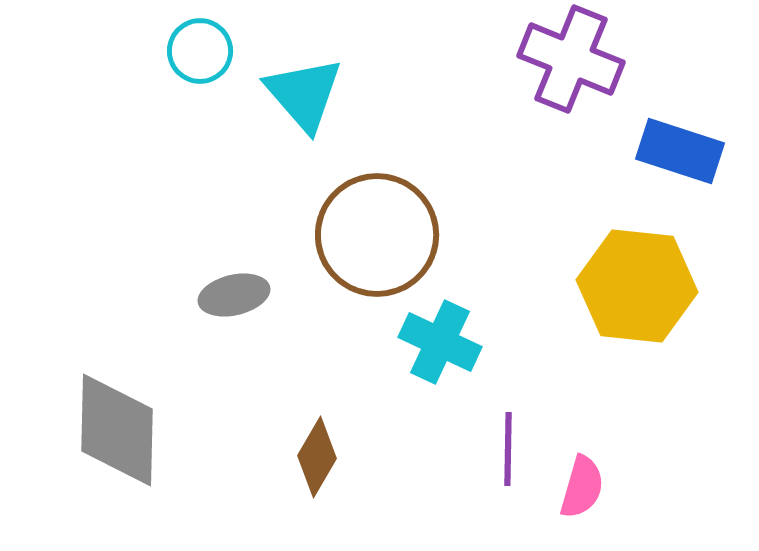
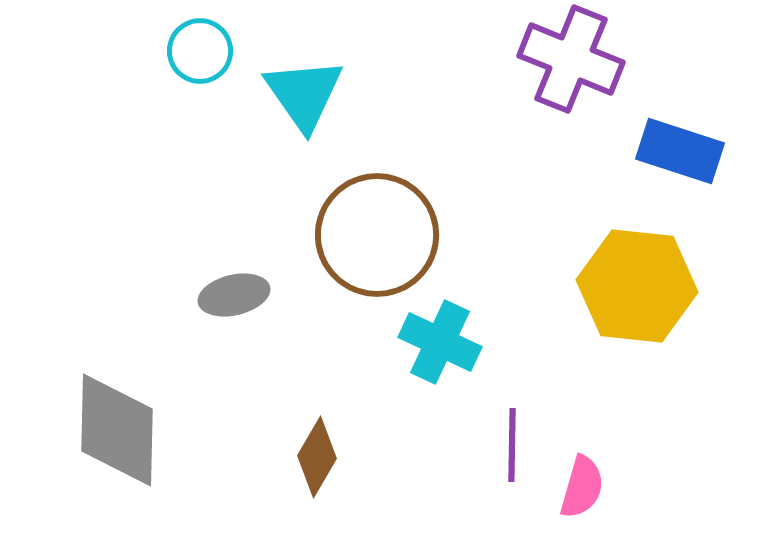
cyan triangle: rotated 6 degrees clockwise
purple line: moved 4 px right, 4 px up
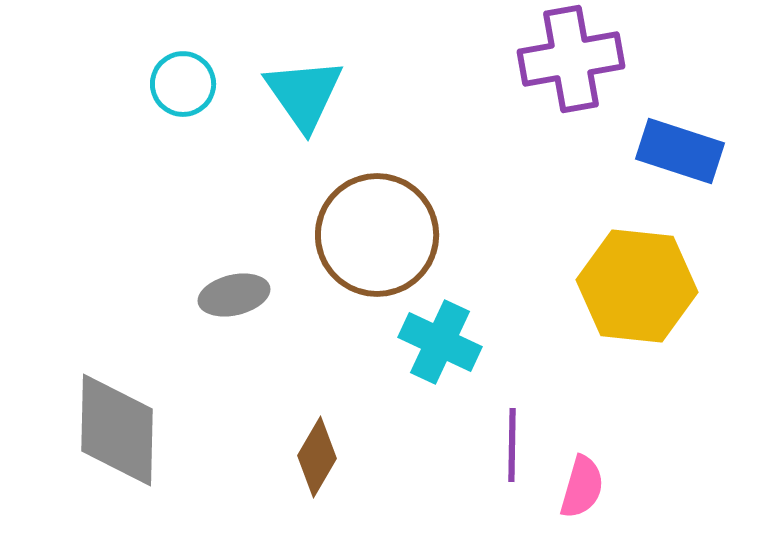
cyan circle: moved 17 px left, 33 px down
purple cross: rotated 32 degrees counterclockwise
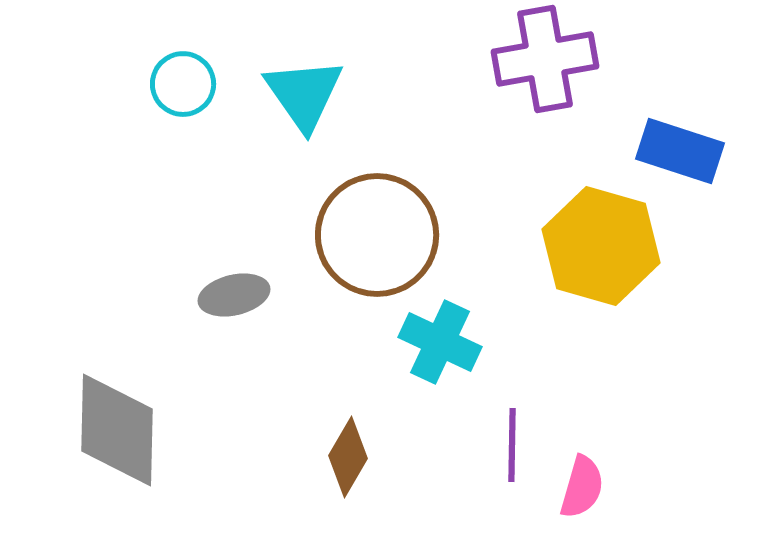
purple cross: moved 26 px left
yellow hexagon: moved 36 px left, 40 px up; rotated 10 degrees clockwise
brown diamond: moved 31 px right
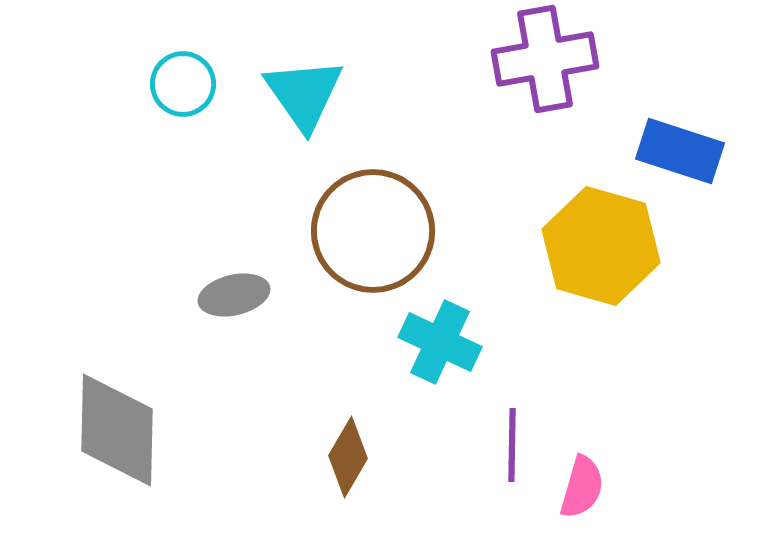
brown circle: moved 4 px left, 4 px up
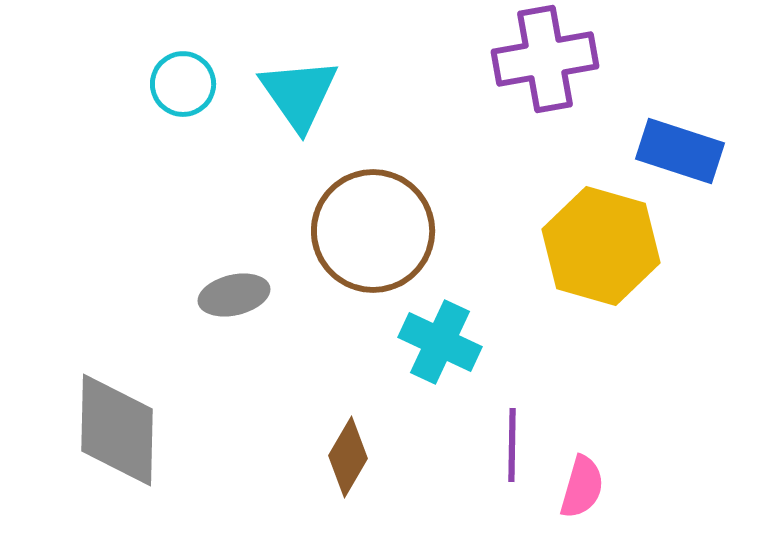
cyan triangle: moved 5 px left
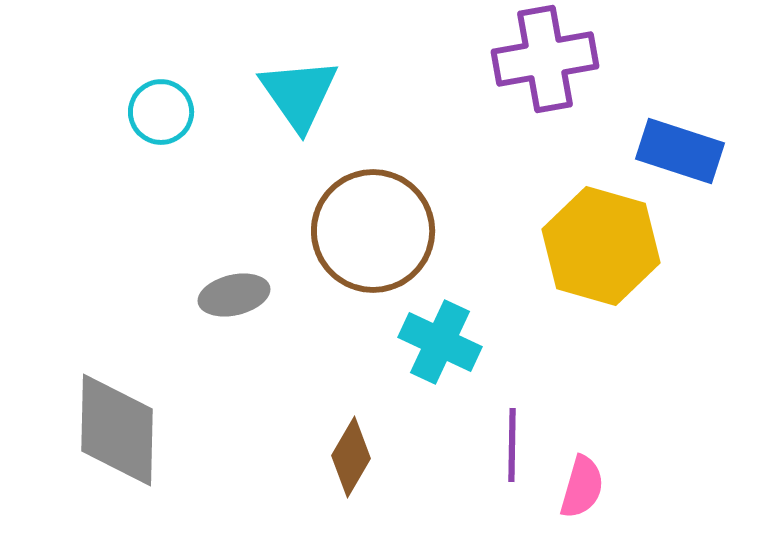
cyan circle: moved 22 px left, 28 px down
brown diamond: moved 3 px right
